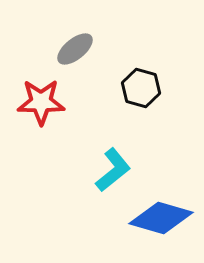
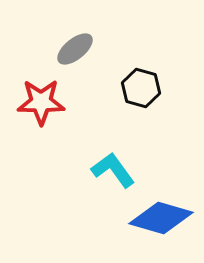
cyan L-shape: rotated 87 degrees counterclockwise
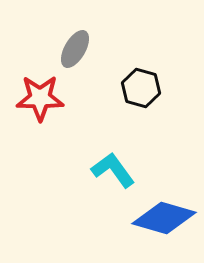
gray ellipse: rotated 21 degrees counterclockwise
red star: moved 1 px left, 4 px up
blue diamond: moved 3 px right
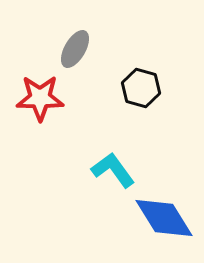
blue diamond: rotated 42 degrees clockwise
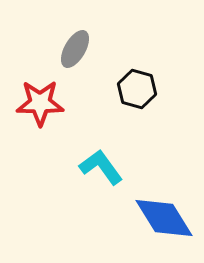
black hexagon: moved 4 px left, 1 px down
red star: moved 5 px down
cyan L-shape: moved 12 px left, 3 px up
